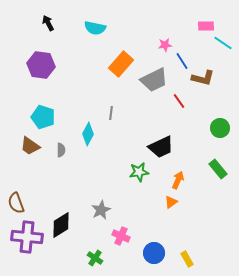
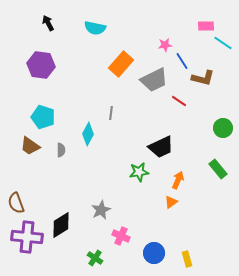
red line: rotated 21 degrees counterclockwise
green circle: moved 3 px right
yellow rectangle: rotated 14 degrees clockwise
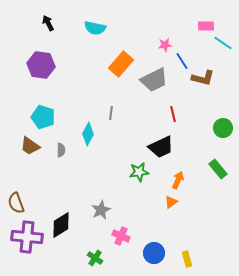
red line: moved 6 px left, 13 px down; rotated 42 degrees clockwise
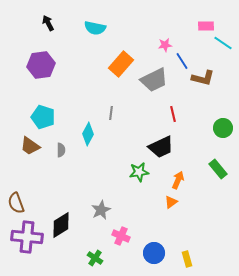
purple hexagon: rotated 16 degrees counterclockwise
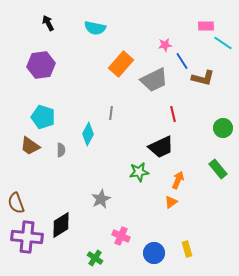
gray star: moved 11 px up
yellow rectangle: moved 10 px up
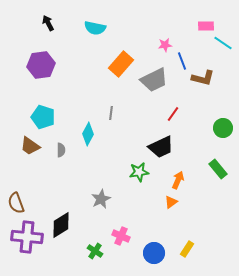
blue line: rotated 12 degrees clockwise
red line: rotated 49 degrees clockwise
yellow rectangle: rotated 49 degrees clockwise
green cross: moved 7 px up
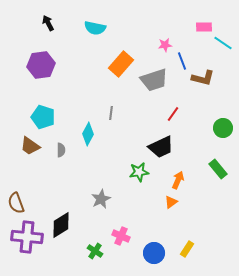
pink rectangle: moved 2 px left, 1 px down
gray trapezoid: rotated 8 degrees clockwise
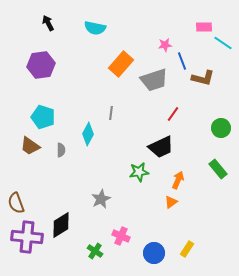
green circle: moved 2 px left
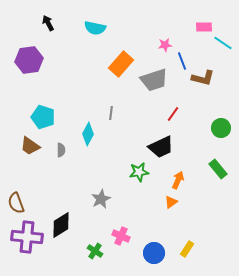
purple hexagon: moved 12 px left, 5 px up
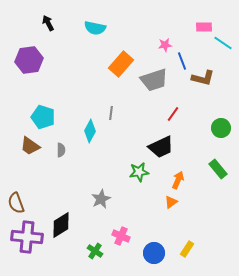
cyan diamond: moved 2 px right, 3 px up
